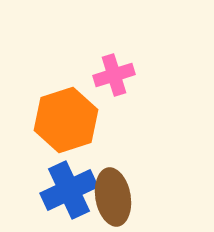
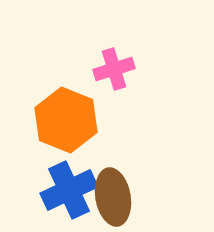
pink cross: moved 6 px up
orange hexagon: rotated 20 degrees counterclockwise
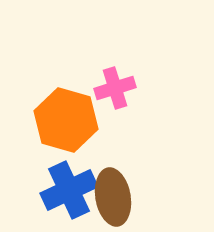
pink cross: moved 1 px right, 19 px down
orange hexagon: rotated 6 degrees counterclockwise
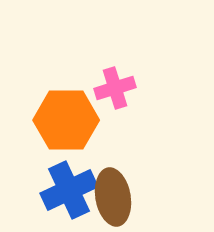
orange hexagon: rotated 16 degrees counterclockwise
